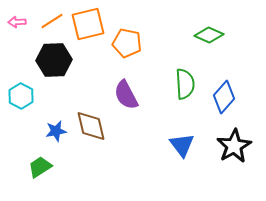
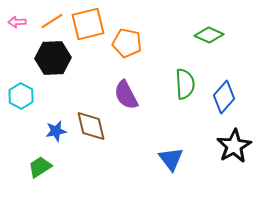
black hexagon: moved 1 px left, 2 px up
blue triangle: moved 11 px left, 14 px down
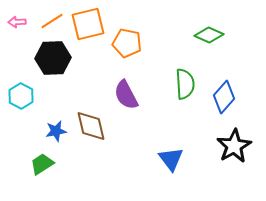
green trapezoid: moved 2 px right, 3 px up
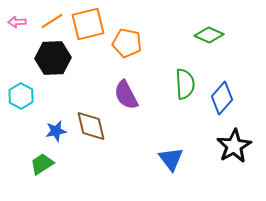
blue diamond: moved 2 px left, 1 px down
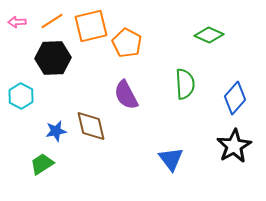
orange square: moved 3 px right, 2 px down
orange pentagon: rotated 16 degrees clockwise
blue diamond: moved 13 px right
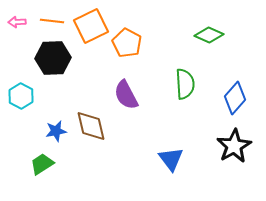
orange line: rotated 40 degrees clockwise
orange square: rotated 12 degrees counterclockwise
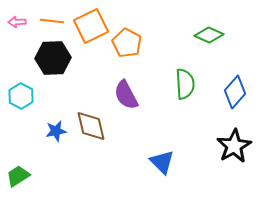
blue diamond: moved 6 px up
blue triangle: moved 9 px left, 3 px down; rotated 8 degrees counterclockwise
green trapezoid: moved 24 px left, 12 px down
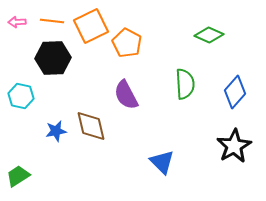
cyan hexagon: rotated 15 degrees counterclockwise
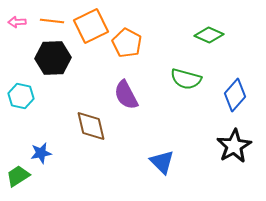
green semicircle: moved 1 px right, 5 px up; rotated 108 degrees clockwise
blue diamond: moved 3 px down
blue star: moved 15 px left, 22 px down
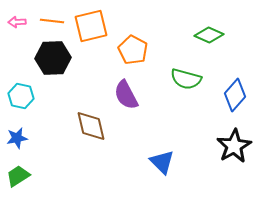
orange square: rotated 12 degrees clockwise
orange pentagon: moved 6 px right, 7 px down
blue star: moved 24 px left, 15 px up
